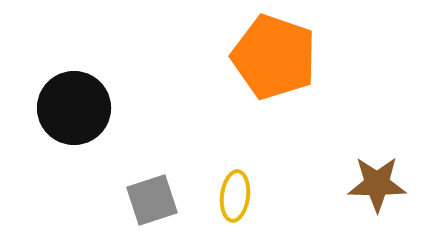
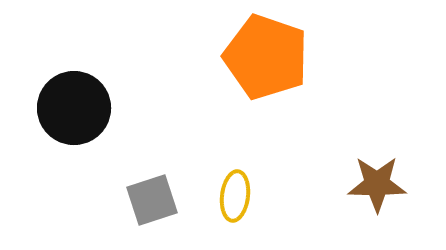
orange pentagon: moved 8 px left
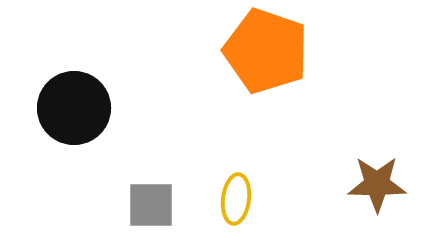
orange pentagon: moved 6 px up
yellow ellipse: moved 1 px right, 3 px down
gray square: moved 1 px left, 5 px down; rotated 18 degrees clockwise
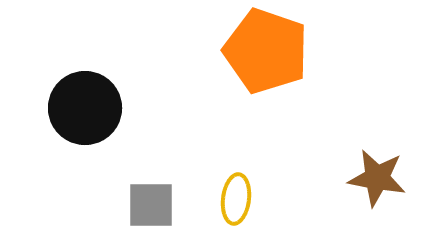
black circle: moved 11 px right
brown star: moved 6 px up; rotated 10 degrees clockwise
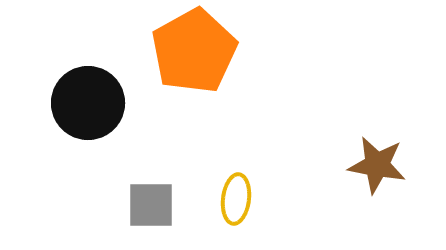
orange pentagon: moved 72 px left; rotated 24 degrees clockwise
black circle: moved 3 px right, 5 px up
brown star: moved 13 px up
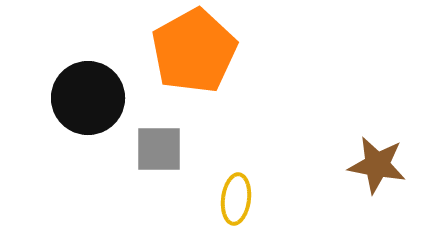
black circle: moved 5 px up
gray square: moved 8 px right, 56 px up
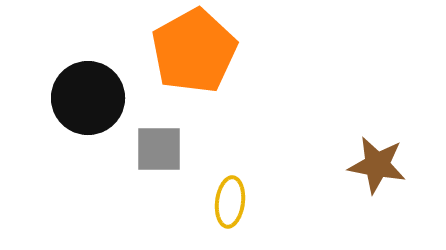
yellow ellipse: moved 6 px left, 3 px down
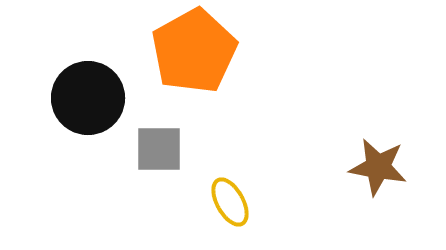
brown star: moved 1 px right, 2 px down
yellow ellipse: rotated 36 degrees counterclockwise
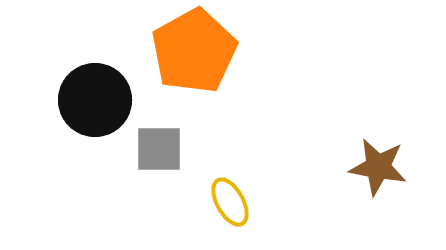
black circle: moved 7 px right, 2 px down
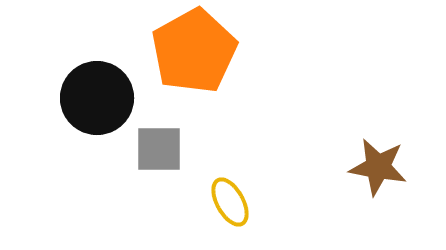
black circle: moved 2 px right, 2 px up
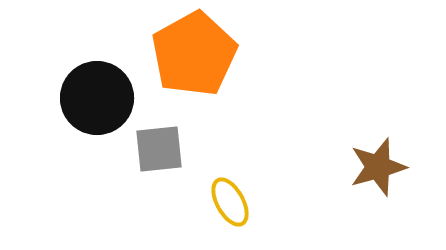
orange pentagon: moved 3 px down
gray square: rotated 6 degrees counterclockwise
brown star: rotated 26 degrees counterclockwise
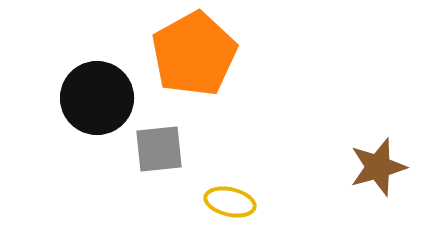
yellow ellipse: rotated 48 degrees counterclockwise
